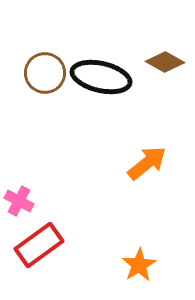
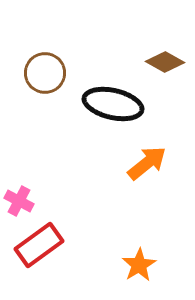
black ellipse: moved 12 px right, 27 px down
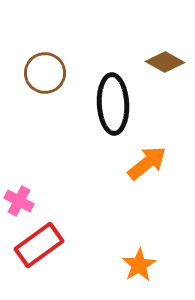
black ellipse: rotated 74 degrees clockwise
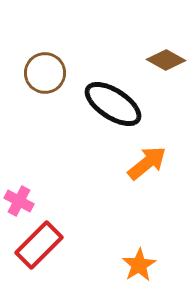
brown diamond: moved 1 px right, 2 px up
black ellipse: rotated 54 degrees counterclockwise
red rectangle: rotated 9 degrees counterclockwise
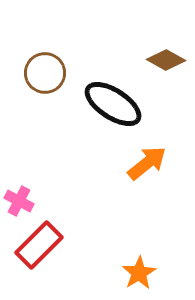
orange star: moved 8 px down
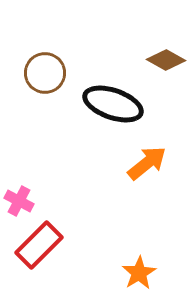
black ellipse: rotated 14 degrees counterclockwise
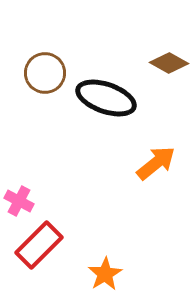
brown diamond: moved 3 px right, 3 px down
black ellipse: moved 7 px left, 6 px up
orange arrow: moved 9 px right
orange star: moved 34 px left, 1 px down
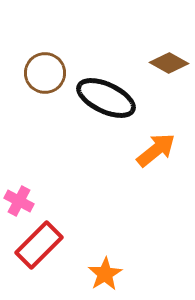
black ellipse: rotated 6 degrees clockwise
orange arrow: moved 13 px up
